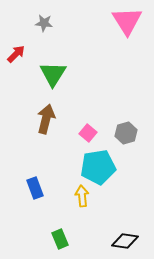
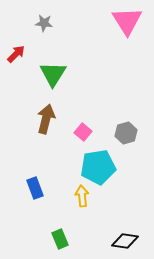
pink square: moved 5 px left, 1 px up
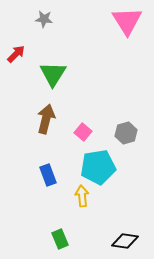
gray star: moved 4 px up
blue rectangle: moved 13 px right, 13 px up
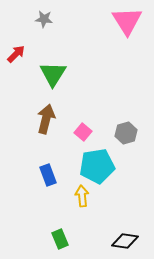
cyan pentagon: moved 1 px left, 1 px up
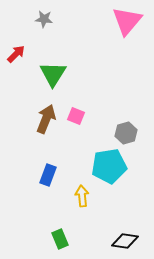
pink triangle: rotated 12 degrees clockwise
brown arrow: rotated 8 degrees clockwise
pink square: moved 7 px left, 16 px up; rotated 18 degrees counterclockwise
cyan pentagon: moved 12 px right
blue rectangle: rotated 40 degrees clockwise
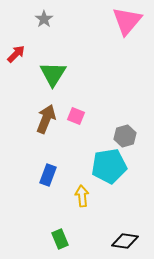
gray star: rotated 30 degrees clockwise
gray hexagon: moved 1 px left, 3 px down
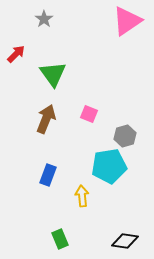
pink triangle: rotated 16 degrees clockwise
green triangle: rotated 8 degrees counterclockwise
pink square: moved 13 px right, 2 px up
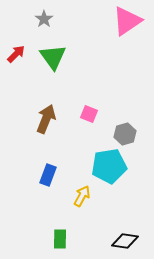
green triangle: moved 17 px up
gray hexagon: moved 2 px up
yellow arrow: rotated 35 degrees clockwise
green rectangle: rotated 24 degrees clockwise
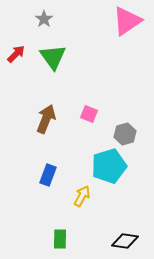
cyan pentagon: rotated 8 degrees counterclockwise
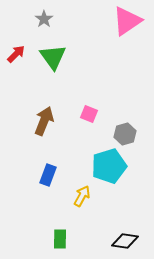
brown arrow: moved 2 px left, 2 px down
